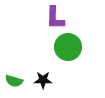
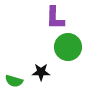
black star: moved 2 px left, 8 px up
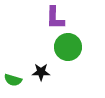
green semicircle: moved 1 px left, 1 px up
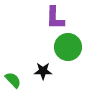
black star: moved 2 px right, 1 px up
green semicircle: rotated 150 degrees counterclockwise
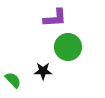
purple L-shape: rotated 95 degrees counterclockwise
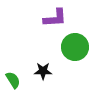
green circle: moved 7 px right
green semicircle: rotated 12 degrees clockwise
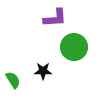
green circle: moved 1 px left
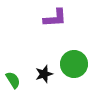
green circle: moved 17 px down
black star: moved 1 px right, 3 px down; rotated 18 degrees counterclockwise
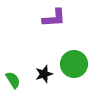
purple L-shape: moved 1 px left
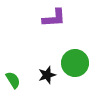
green circle: moved 1 px right, 1 px up
black star: moved 3 px right, 1 px down
